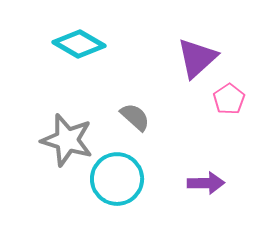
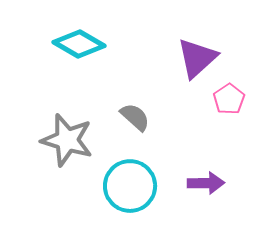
cyan circle: moved 13 px right, 7 px down
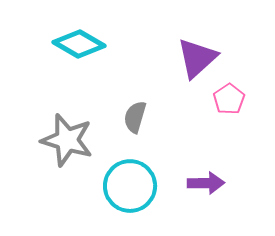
gray semicircle: rotated 116 degrees counterclockwise
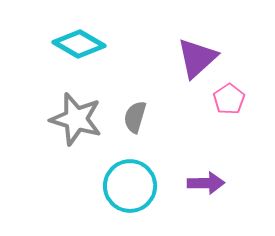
gray star: moved 9 px right, 21 px up
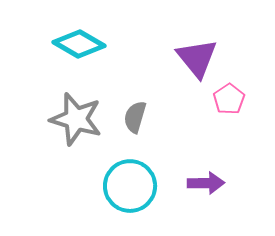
purple triangle: rotated 27 degrees counterclockwise
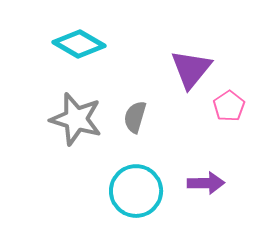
purple triangle: moved 6 px left, 11 px down; rotated 18 degrees clockwise
pink pentagon: moved 7 px down
cyan circle: moved 6 px right, 5 px down
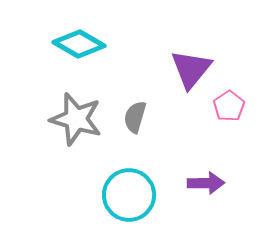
cyan circle: moved 7 px left, 4 px down
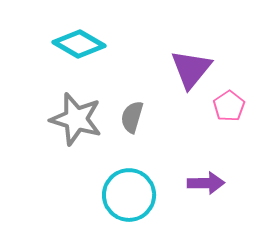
gray semicircle: moved 3 px left
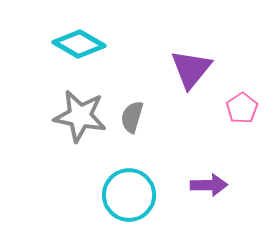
pink pentagon: moved 13 px right, 2 px down
gray star: moved 4 px right, 3 px up; rotated 6 degrees counterclockwise
purple arrow: moved 3 px right, 2 px down
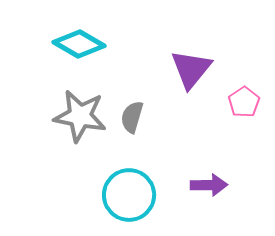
pink pentagon: moved 2 px right, 6 px up
